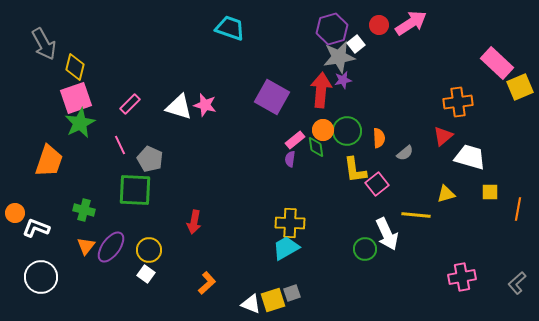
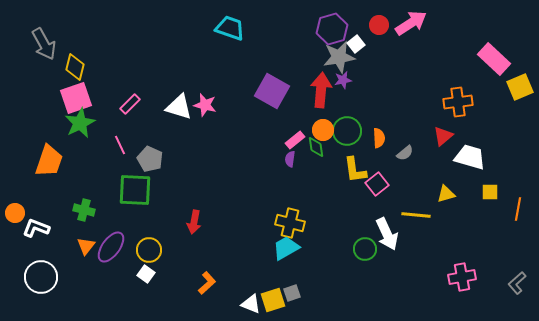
pink rectangle at (497, 63): moved 3 px left, 4 px up
purple square at (272, 97): moved 6 px up
yellow cross at (290, 223): rotated 12 degrees clockwise
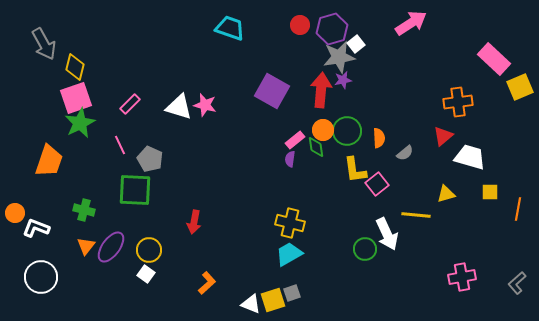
red circle at (379, 25): moved 79 px left
cyan trapezoid at (286, 248): moved 3 px right, 6 px down
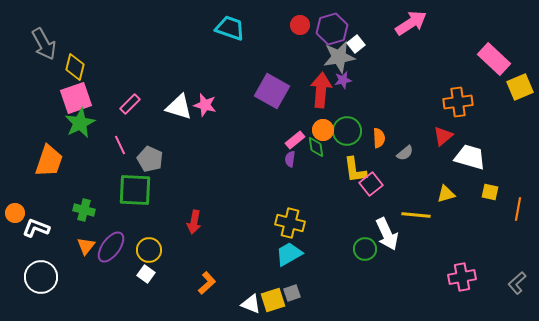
pink square at (377, 184): moved 6 px left
yellow square at (490, 192): rotated 12 degrees clockwise
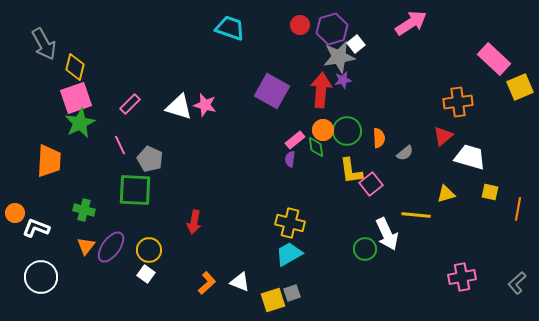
orange trapezoid at (49, 161): rotated 16 degrees counterclockwise
yellow L-shape at (355, 170): moved 4 px left, 1 px down
white triangle at (251, 304): moved 11 px left, 22 px up
